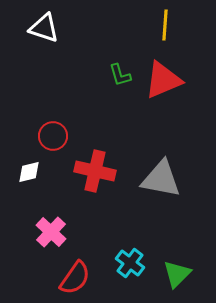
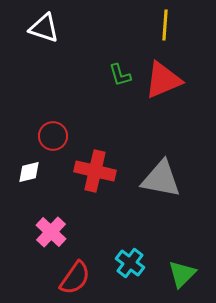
green triangle: moved 5 px right
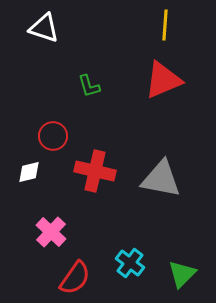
green L-shape: moved 31 px left, 11 px down
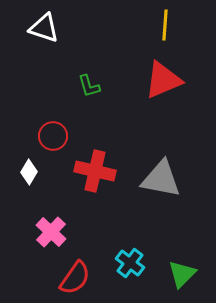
white diamond: rotated 45 degrees counterclockwise
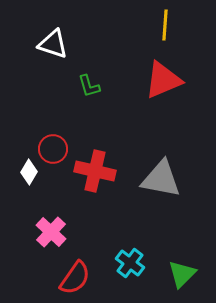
white triangle: moved 9 px right, 16 px down
red circle: moved 13 px down
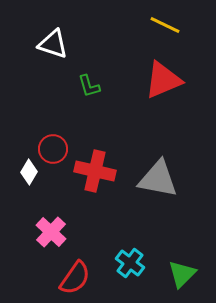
yellow line: rotated 68 degrees counterclockwise
gray triangle: moved 3 px left
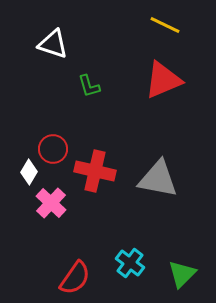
pink cross: moved 29 px up
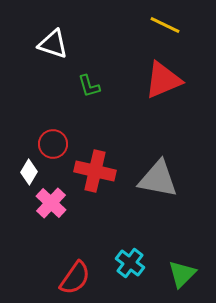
red circle: moved 5 px up
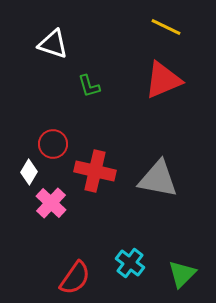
yellow line: moved 1 px right, 2 px down
